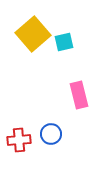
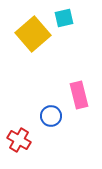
cyan square: moved 24 px up
blue circle: moved 18 px up
red cross: rotated 35 degrees clockwise
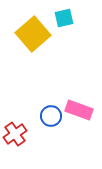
pink rectangle: moved 15 px down; rotated 56 degrees counterclockwise
red cross: moved 4 px left, 6 px up; rotated 25 degrees clockwise
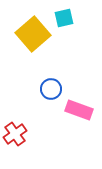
blue circle: moved 27 px up
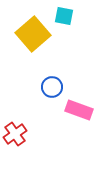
cyan square: moved 2 px up; rotated 24 degrees clockwise
blue circle: moved 1 px right, 2 px up
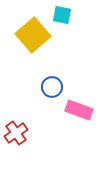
cyan square: moved 2 px left, 1 px up
yellow square: moved 1 px down
red cross: moved 1 px right, 1 px up
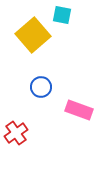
blue circle: moved 11 px left
